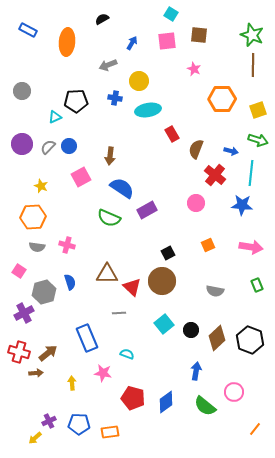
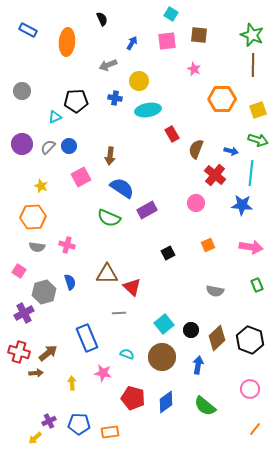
black semicircle at (102, 19): rotated 96 degrees clockwise
brown circle at (162, 281): moved 76 px down
blue arrow at (196, 371): moved 2 px right, 6 px up
pink circle at (234, 392): moved 16 px right, 3 px up
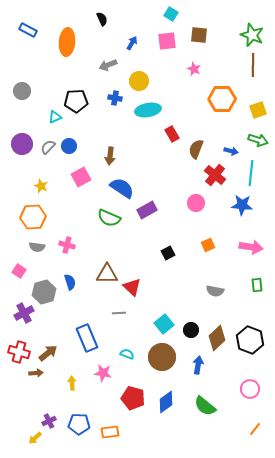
green rectangle at (257, 285): rotated 16 degrees clockwise
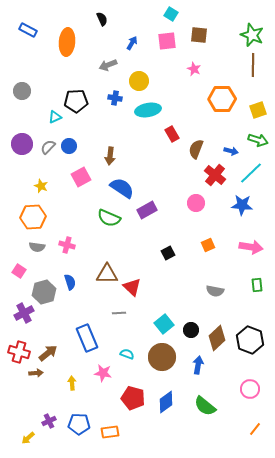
cyan line at (251, 173): rotated 40 degrees clockwise
yellow arrow at (35, 438): moved 7 px left
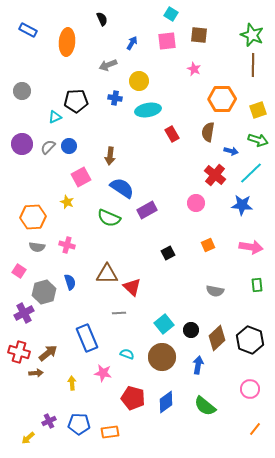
brown semicircle at (196, 149): moved 12 px right, 17 px up; rotated 12 degrees counterclockwise
yellow star at (41, 186): moved 26 px right, 16 px down
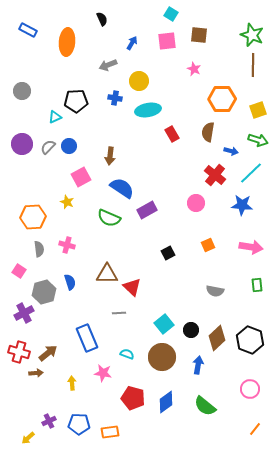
gray semicircle at (37, 247): moved 2 px right, 2 px down; rotated 105 degrees counterclockwise
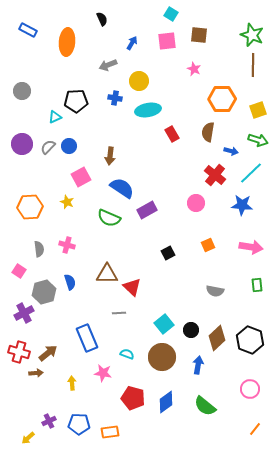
orange hexagon at (33, 217): moved 3 px left, 10 px up
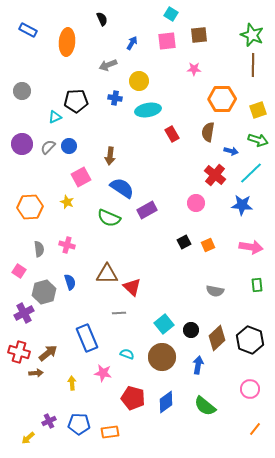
brown square at (199, 35): rotated 12 degrees counterclockwise
pink star at (194, 69): rotated 24 degrees counterclockwise
black square at (168, 253): moved 16 px right, 11 px up
